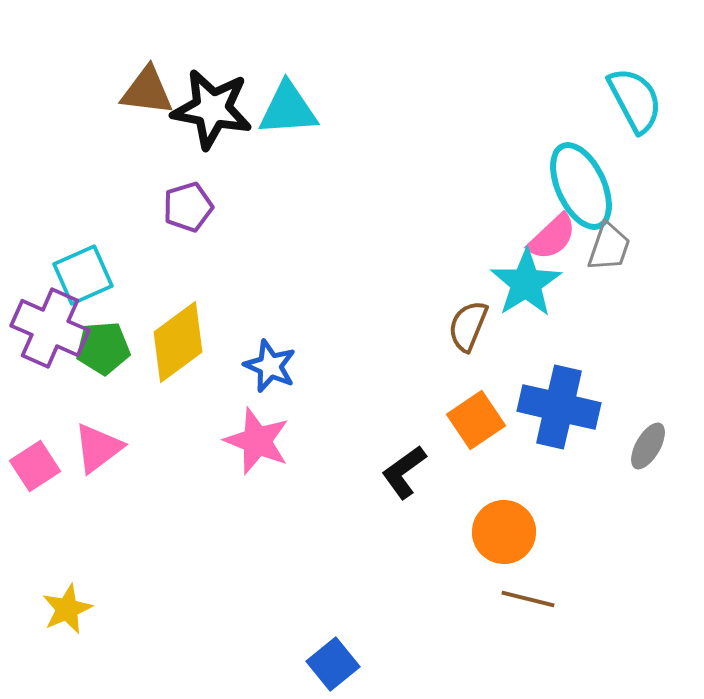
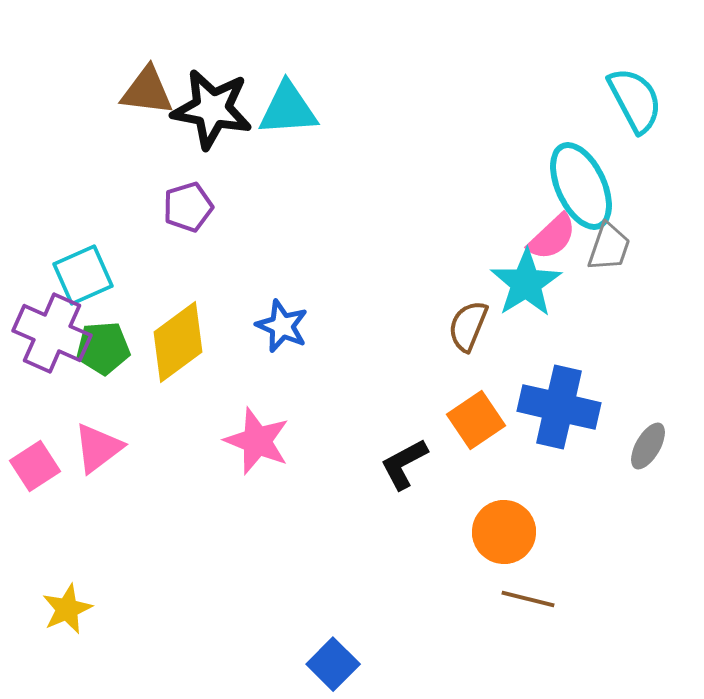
purple cross: moved 2 px right, 5 px down
blue star: moved 12 px right, 40 px up
black L-shape: moved 8 px up; rotated 8 degrees clockwise
blue square: rotated 6 degrees counterclockwise
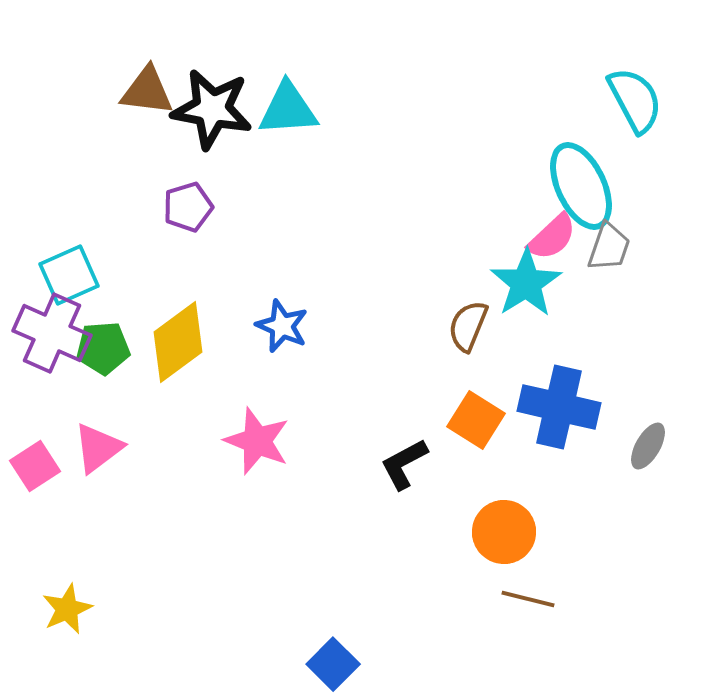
cyan square: moved 14 px left
orange square: rotated 24 degrees counterclockwise
